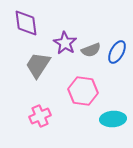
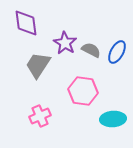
gray semicircle: rotated 132 degrees counterclockwise
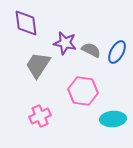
purple star: rotated 20 degrees counterclockwise
